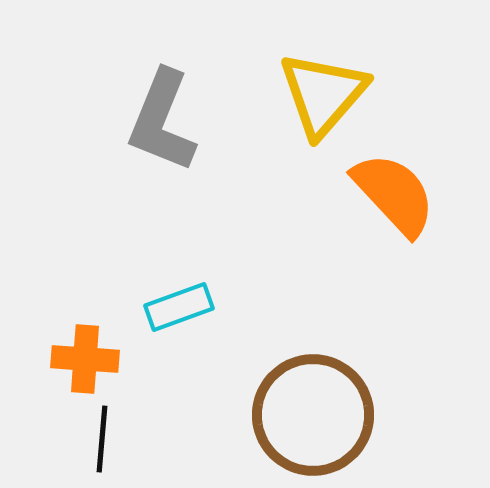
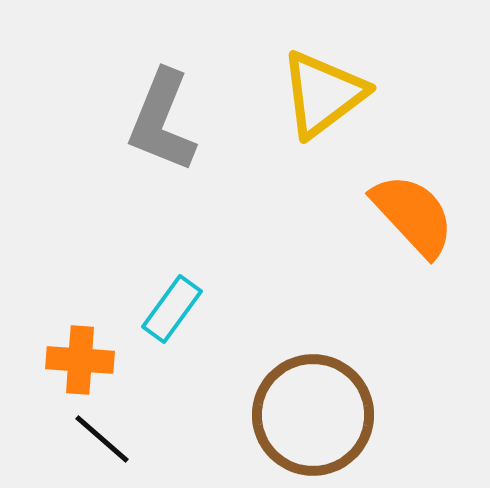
yellow triangle: rotated 12 degrees clockwise
orange semicircle: moved 19 px right, 21 px down
cyan rectangle: moved 7 px left, 2 px down; rotated 34 degrees counterclockwise
orange cross: moved 5 px left, 1 px down
black line: rotated 54 degrees counterclockwise
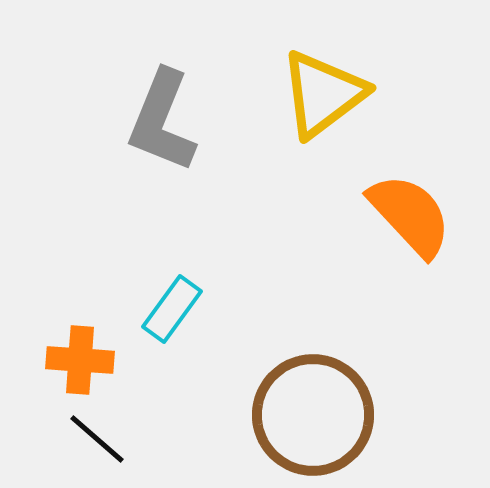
orange semicircle: moved 3 px left
black line: moved 5 px left
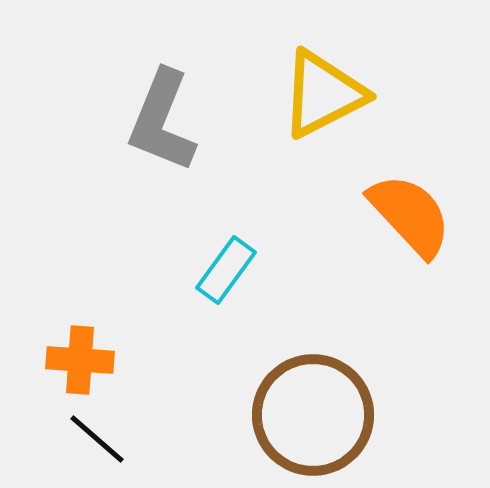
yellow triangle: rotated 10 degrees clockwise
cyan rectangle: moved 54 px right, 39 px up
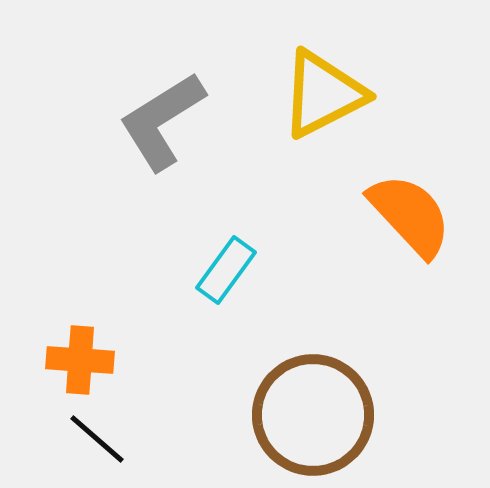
gray L-shape: rotated 36 degrees clockwise
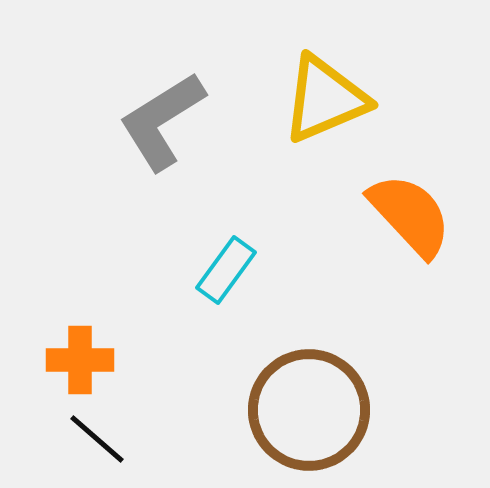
yellow triangle: moved 2 px right, 5 px down; rotated 4 degrees clockwise
orange cross: rotated 4 degrees counterclockwise
brown circle: moved 4 px left, 5 px up
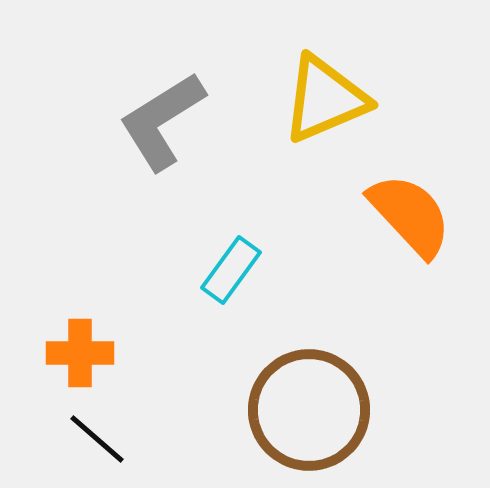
cyan rectangle: moved 5 px right
orange cross: moved 7 px up
